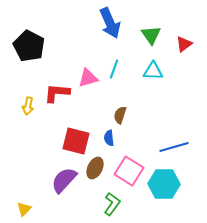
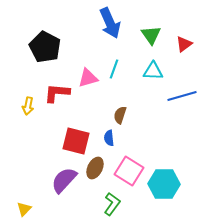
black pentagon: moved 16 px right, 1 px down
blue line: moved 8 px right, 51 px up
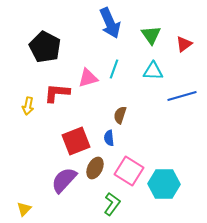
red square: rotated 36 degrees counterclockwise
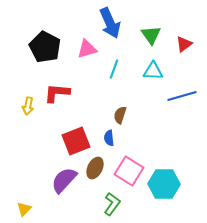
pink triangle: moved 1 px left, 29 px up
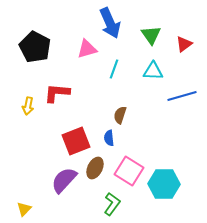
black pentagon: moved 10 px left
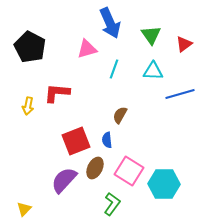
black pentagon: moved 5 px left
blue line: moved 2 px left, 2 px up
brown semicircle: rotated 12 degrees clockwise
blue semicircle: moved 2 px left, 2 px down
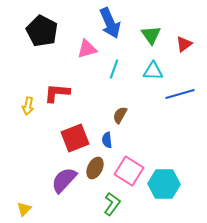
black pentagon: moved 12 px right, 16 px up
red square: moved 1 px left, 3 px up
